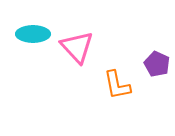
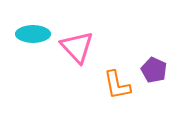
purple pentagon: moved 3 px left, 6 px down
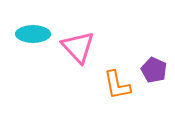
pink triangle: moved 1 px right
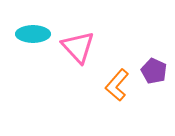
purple pentagon: moved 1 px down
orange L-shape: rotated 52 degrees clockwise
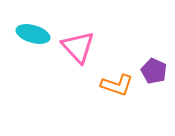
cyan ellipse: rotated 16 degrees clockwise
orange L-shape: rotated 112 degrees counterclockwise
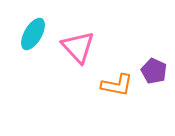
cyan ellipse: rotated 76 degrees counterclockwise
orange L-shape: rotated 8 degrees counterclockwise
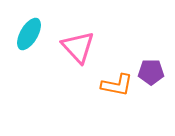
cyan ellipse: moved 4 px left
purple pentagon: moved 3 px left, 1 px down; rotated 25 degrees counterclockwise
